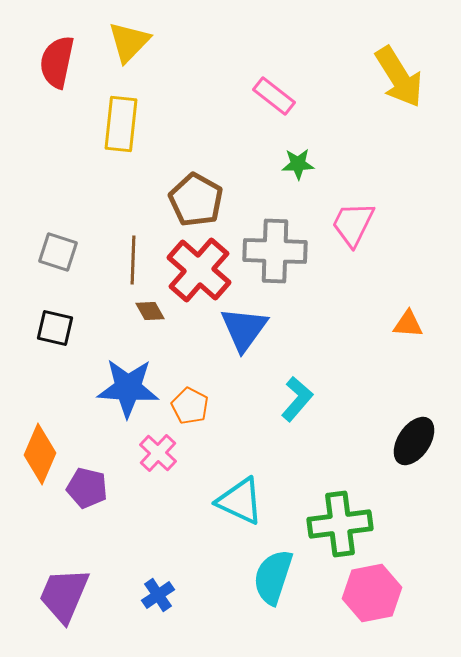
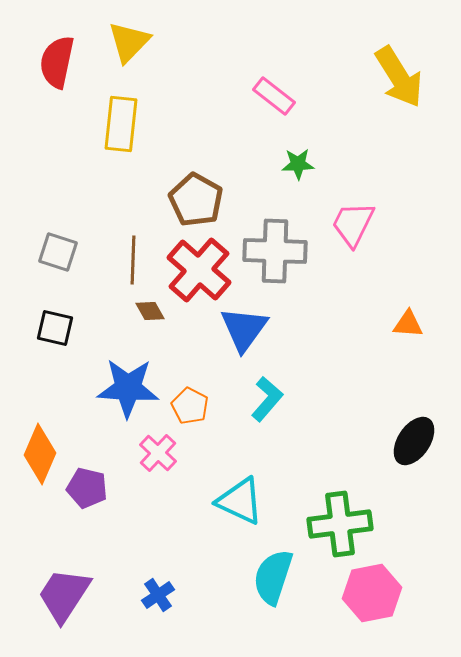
cyan L-shape: moved 30 px left
purple trapezoid: rotated 10 degrees clockwise
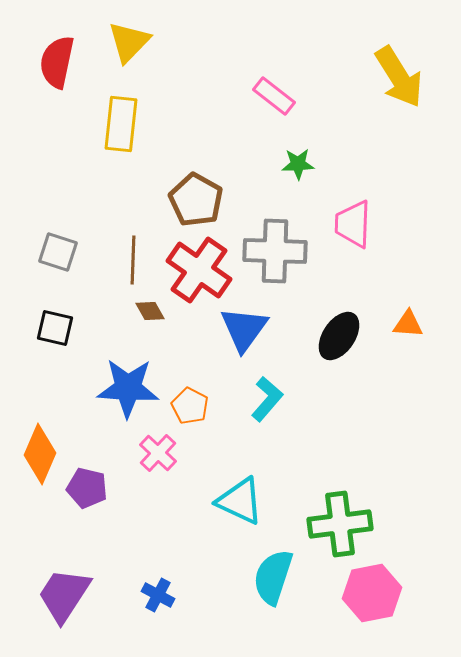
pink trapezoid: rotated 24 degrees counterclockwise
red cross: rotated 6 degrees counterclockwise
black ellipse: moved 75 px left, 105 px up
blue cross: rotated 28 degrees counterclockwise
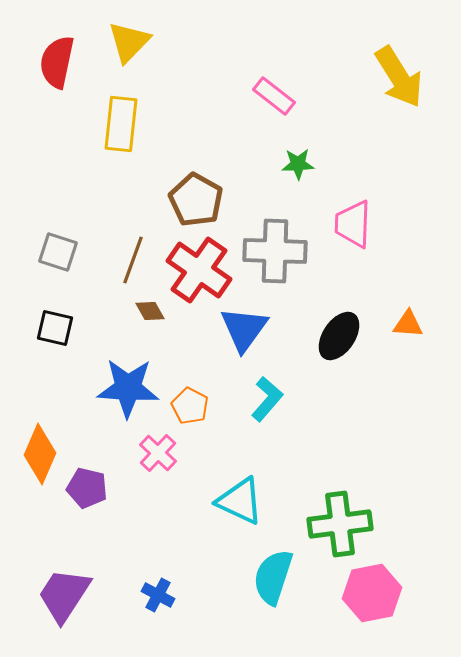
brown line: rotated 18 degrees clockwise
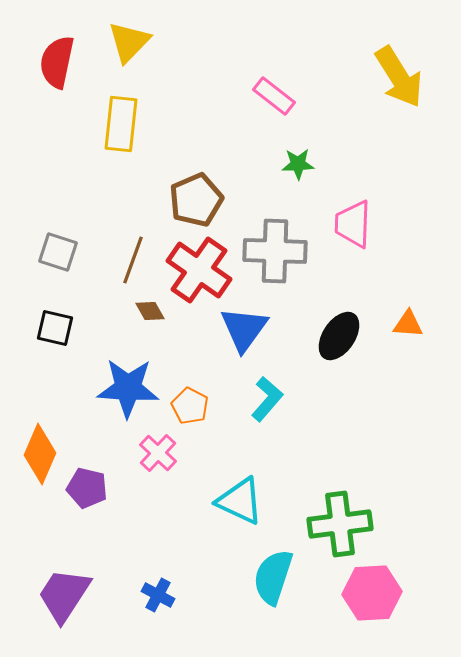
brown pentagon: rotated 20 degrees clockwise
pink hexagon: rotated 8 degrees clockwise
